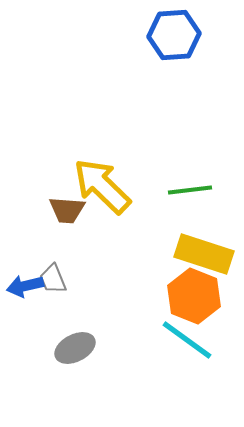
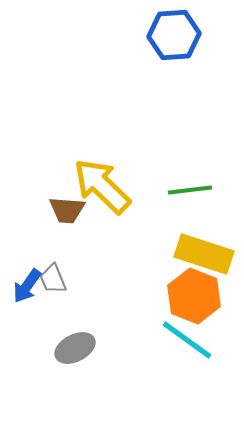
blue arrow: moved 2 px right; rotated 42 degrees counterclockwise
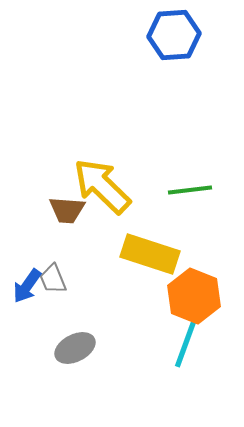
yellow rectangle: moved 54 px left
cyan line: rotated 74 degrees clockwise
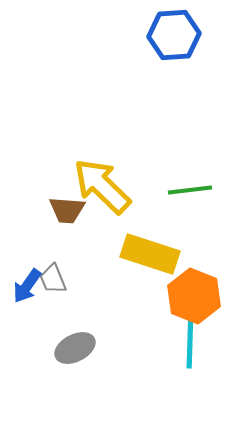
cyan line: moved 3 px right; rotated 18 degrees counterclockwise
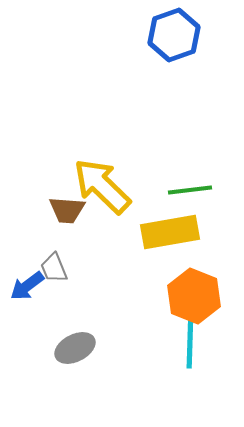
blue hexagon: rotated 15 degrees counterclockwise
yellow rectangle: moved 20 px right, 22 px up; rotated 28 degrees counterclockwise
gray trapezoid: moved 1 px right, 11 px up
blue arrow: rotated 18 degrees clockwise
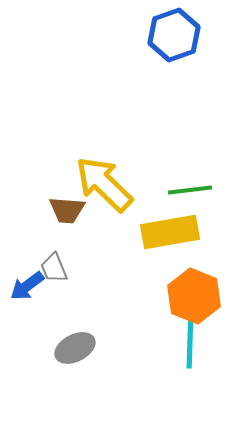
yellow arrow: moved 2 px right, 2 px up
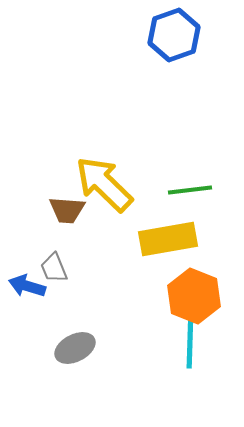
yellow rectangle: moved 2 px left, 7 px down
blue arrow: rotated 54 degrees clockwise
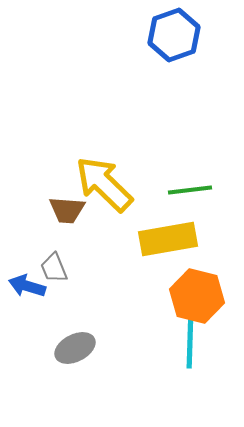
orange hexagon: moved 3 px right; rotated 8 degrees counterclockwise
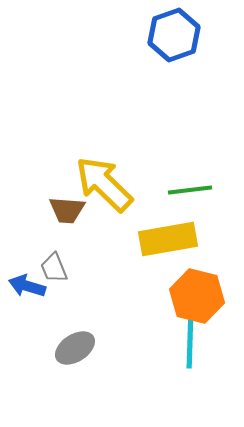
gray ellipse: rotated 6 degrees counterclockwise
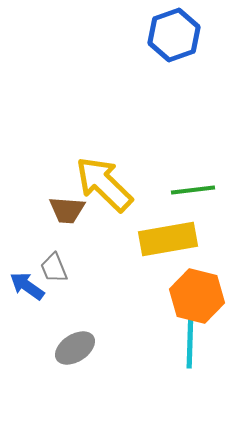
green line: moved 3 px right
blue arrow: rotated 18 degrees clockwise
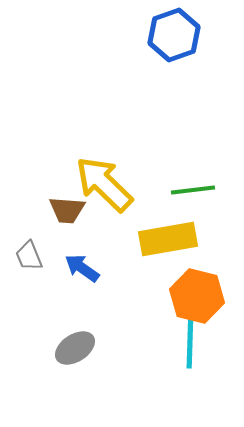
gray trapezoid: moved 25 px left, 12 px up
blue arrow: moved 55 px right, 18 px up
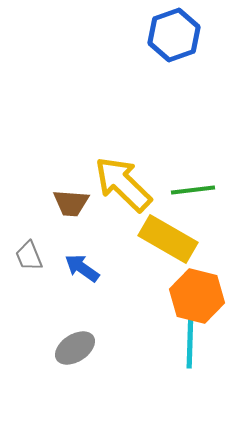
yellow arrow: moved 19 px right
brown trapezoid: moved 4 px right, 7 px up
yellow rectangle: rotated 40 degrees clockwise
